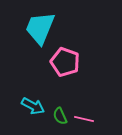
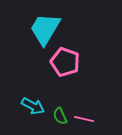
cyan trapezoid: moved 5 px right, 1 px down; rotated 9 degrees clockwise
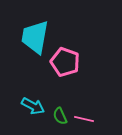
cyan trapezoid: moved 10 px left, 8 px down; rotated 21 degrees counterclockwise
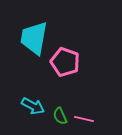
cyan trapezoid: moved 1 px left, 1 px down
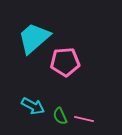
cyan trapezoid: rotated 39 degrees clockwise
pink pentagon: rotated 24 degrees counterclockwise
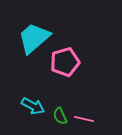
pink pentagon: rotated 12 degrees counterclockwise
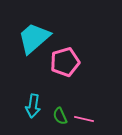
cyan arrow: rotated 70 degrees clockwise
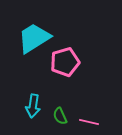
cyan trapezoid: rotated 9 degrees clockwise
pink line: moved 5 px right, 3 px down
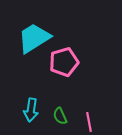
pink pentagon: moved 1 px left
cyan arrow: moved 2 px left, 4 px down
pink line: rotated 66 degrees clockwise
